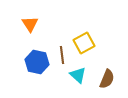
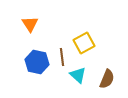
brown line: moved 2 px down
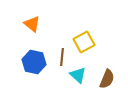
orange triangle: moved 2 px right; rotated 18 degrees counterclockwise
yellow square: moved 1 px up
brown line: rotated 12 degrees clockwise
blue hexagon: moved 3 px left
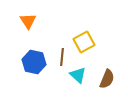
orange triangle: moved 4 px left, 3 px up; rotated 18 degrees clockwise
